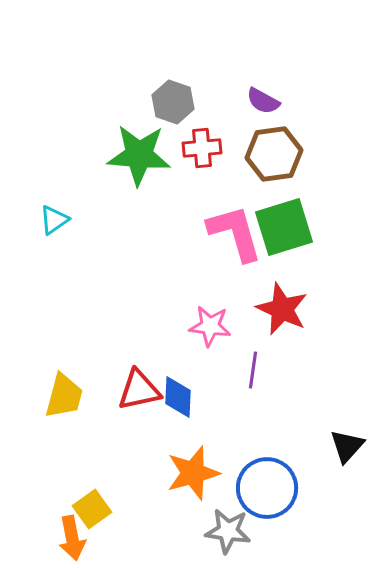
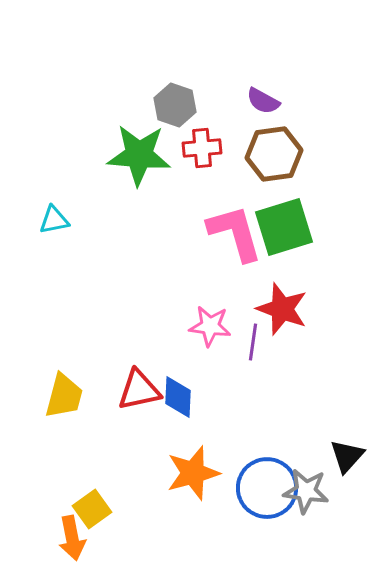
gray hexagon: moved 2 px right, 3 px down
cyan triangle: rotated 24 degrees clockwise
red star: rotated 4 degrees counterclockwise
purple line: moved 28 px up
black triangle: moved 10 px down
gray star: moved 78 px right, 40 px up
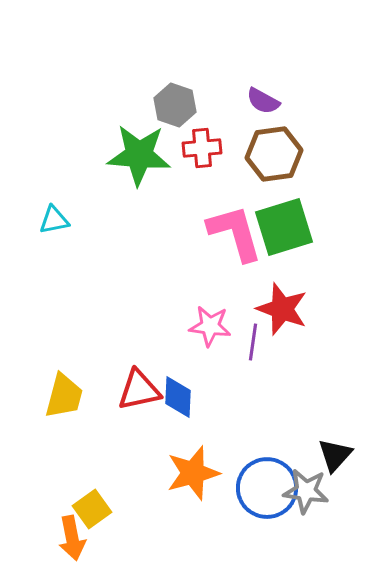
black triangle: moved 12 px left, 1 px up
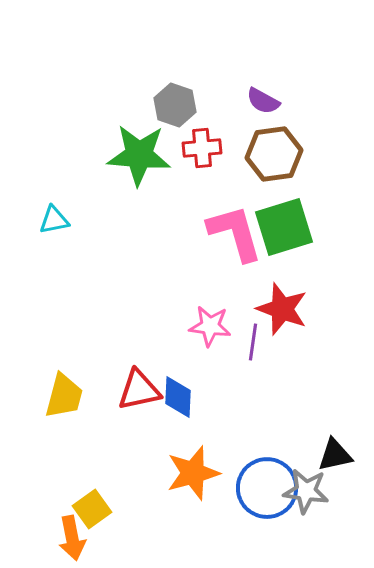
black triangle: rotated 36 degrees clockwise
